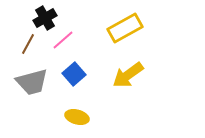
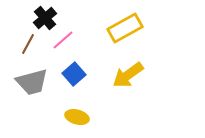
black cross: rotated 10 degrees counterclockwise
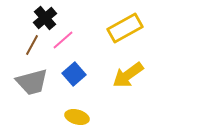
brown line: moved 4 px right, 1 px down
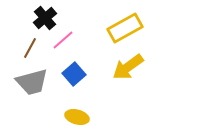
brown line: moved 2 px left, 3 px down
yellow arrow: moved 8 px up
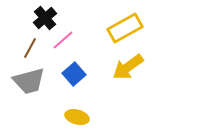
gray trapezoid: moved 3 px left, 1 px up
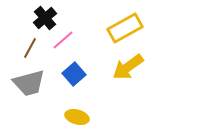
gray trapezoid: moved 2 px down
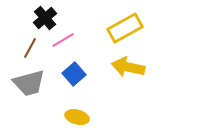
pink line: rotated 10 degrees clockwise
yellow arrow: rotated 48 degrees clockwise
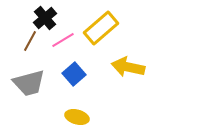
yellow rectangle: moved 24 px left; rotated 12 degrees counterclockwise
brown line: moved 7 px up
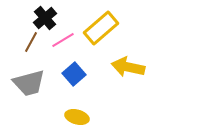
brown line: moved 1 px right, 1 px down
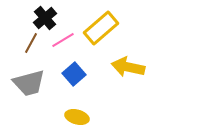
brown line: moved 1 px down
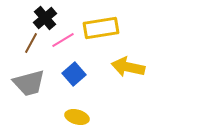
yellow rectangle: rotated 32 degrees clockwise
